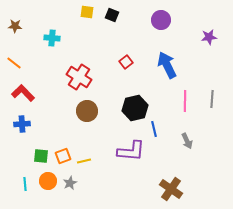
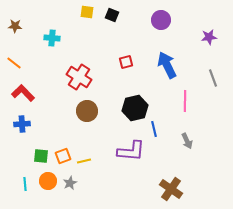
red square: rotated 24 degrees clockwise
gray line: moved 1 px right, 21 px up; rotated 24 degrees counterclockwise
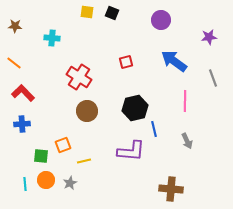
black square: moved 2 px up
blue arrow: moved 7 px right, 4 px up; rotated 28 degrees counterclockwise
orange square: moved 11 px up
orange circle: moved 2 px left, 1 px up
brown cross: rotated 30 degrees counterclockwise
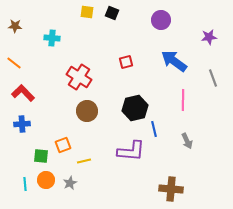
pink line: moved 2 px left, 1 px up
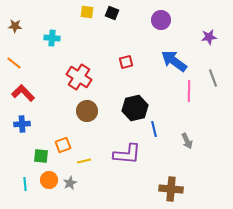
pink line: moved 6 px right, 9 px up
purple L-shape: moved 4 px left, 3 px down
orange circle: moved 3 px right
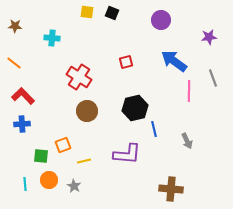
red L-shape: moved 3 px down
gray star: moved 4 px right, 3 px down; rotated 16 degrees counterclockwise
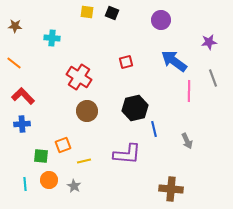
purple star: moved 5 px down
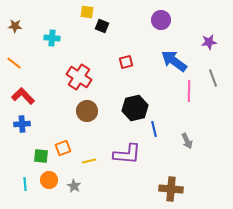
black square: moved 10 px left, 13 px down
orange square: moved 3 px down
yellow line: moved 5 px right
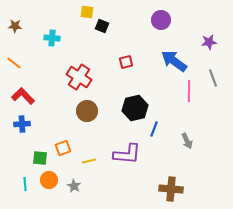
blue line: rotated 35 degrees clockwise
green square: moved 1 px left, 2 px down
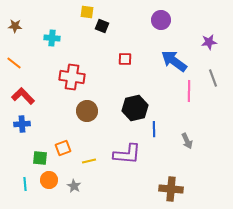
red square: moved 1 px left, 3 px up; rotated 16 degrees clockwise
red cross: moved 7 px left; rotated 25 degrees counterclockwise
blue line: rotated 21 degrees counterclockwise
